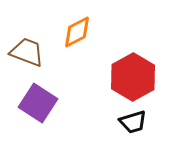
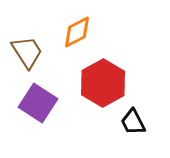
brown trapezoid: rotated 36 degrees clockwise
red hexagon: moved 30 px left, 6 px down
black trapezoid: rotated 80 degrees clockwise
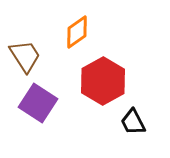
orange diamond: rotated 8 degrees counterclockwise
brown trapezoid: moved 2 px left, 4 px down
red hexagon: moved 2 px up
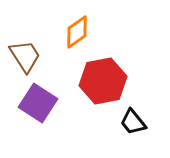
red hexagon: rotated 18 degrees clockwise
black trapezoid: rotated 12 degrees counterclockwise
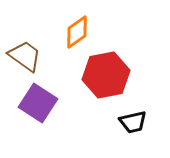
brown trapezoid: rotated 21 degrees counterclockwise
red hexagon: moved 3 px right, 6 px up
black trapezoid: rotated 64 degrees counterclockwise
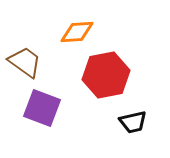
orange diamond: rotated 32 degrees clockwise
brown trapezoid: moved 6 px down
purple square: moved 4 px right, 5 px down; rotated 12 degrees counterclockwise
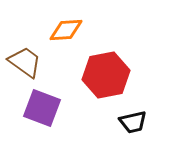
orange diamond: moved 11 px left, 2 px up
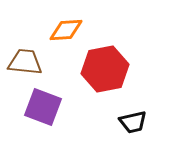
brown trapezoid: rotated 30 degrees counterclockwise
red hexagon: moved 1 px left, 6 px up
purple square: moved 1 px right, 1 px up
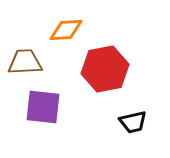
brown trapezoid: rotated 9 degrees counterclockwise
purple square: rotated 15 degrees counterclockwise
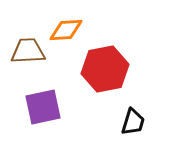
brown trapezoid: moved 3 px right, 11 px up
purple square: rotated 18 degrees counterclockwise
black trapezoid: rotated 60 degrees counterclockwise
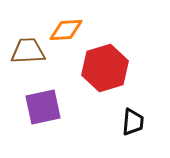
red hexagon: moved 1 px up; rotated 6 degrees counterclockwise
black trapezoid: rotated 12 degrees counterclockwise
